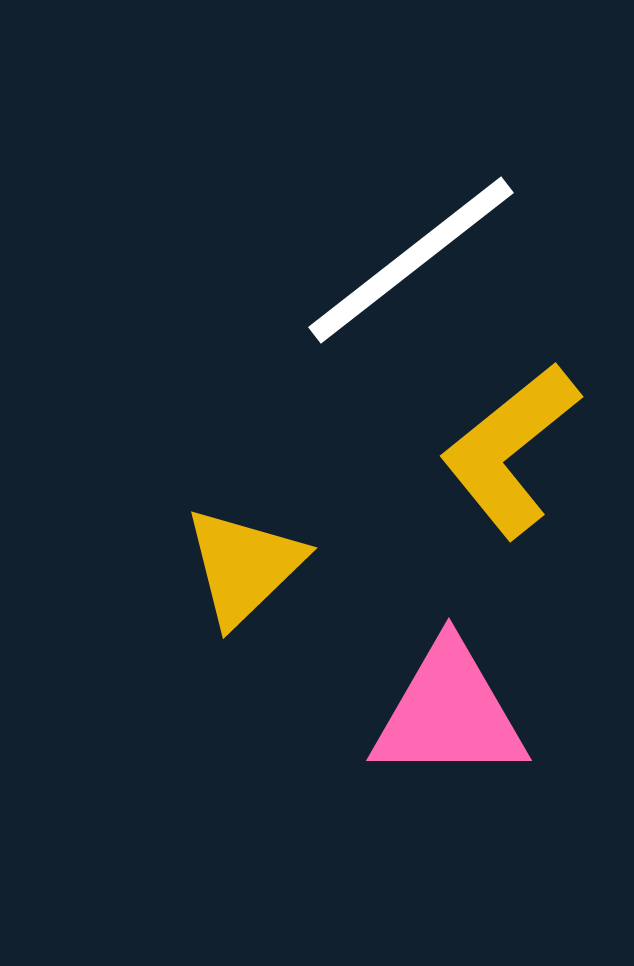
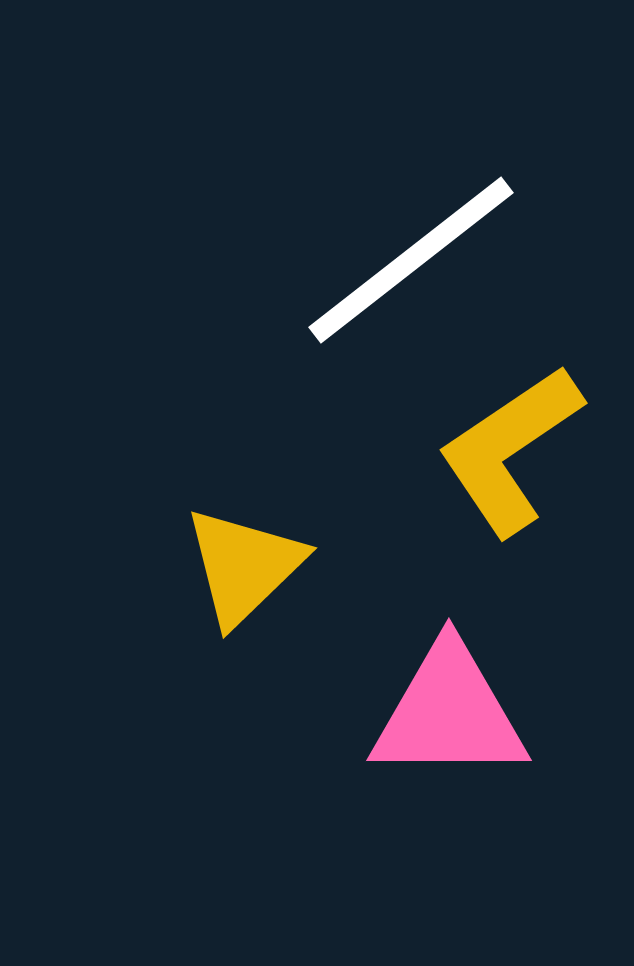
yellow L-shape: rotated 5 degrees clockwise
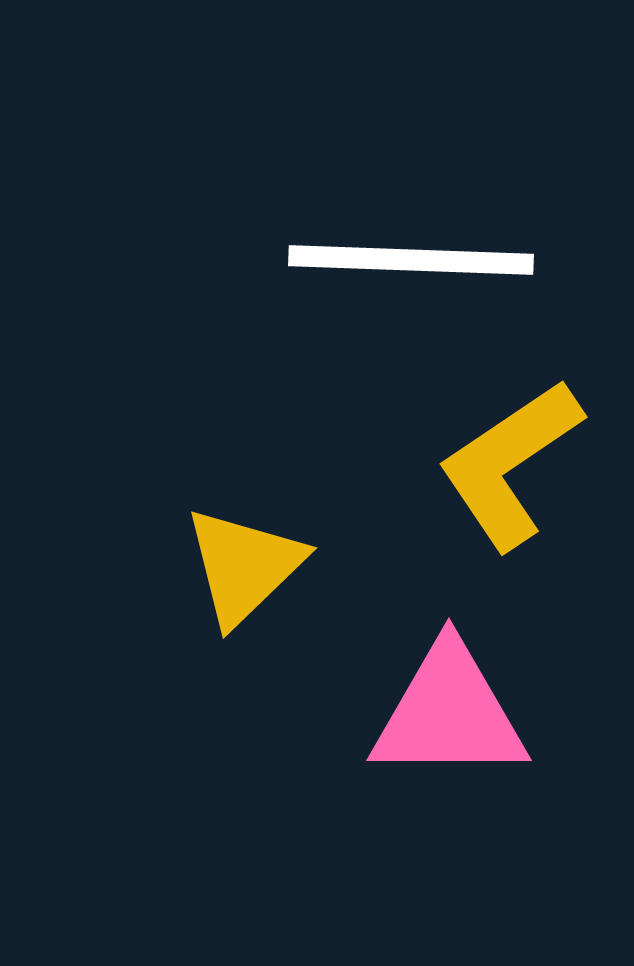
white line: rotated 40 degrees clockwise
yellow L-shape: moved 14 px down
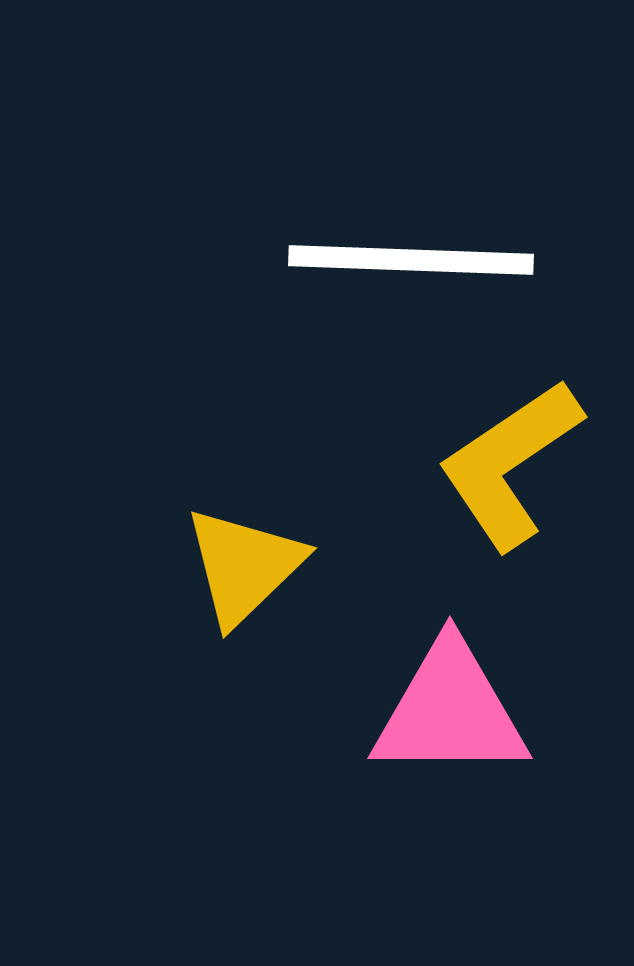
pink triangle: moved 1 px right, 2 px up
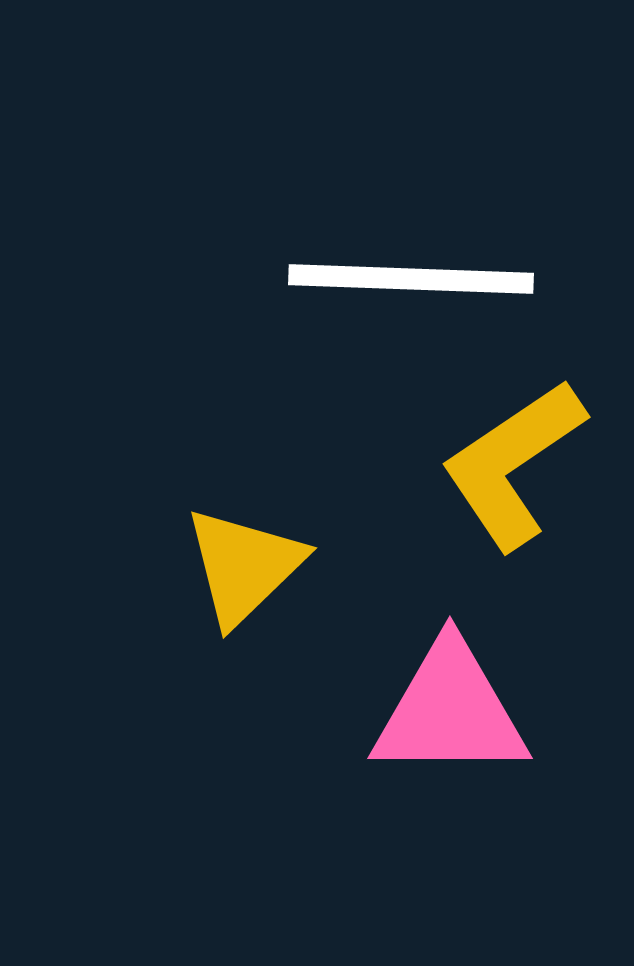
white line: moved 19 px down
yellow L-shape: moved 3 px right
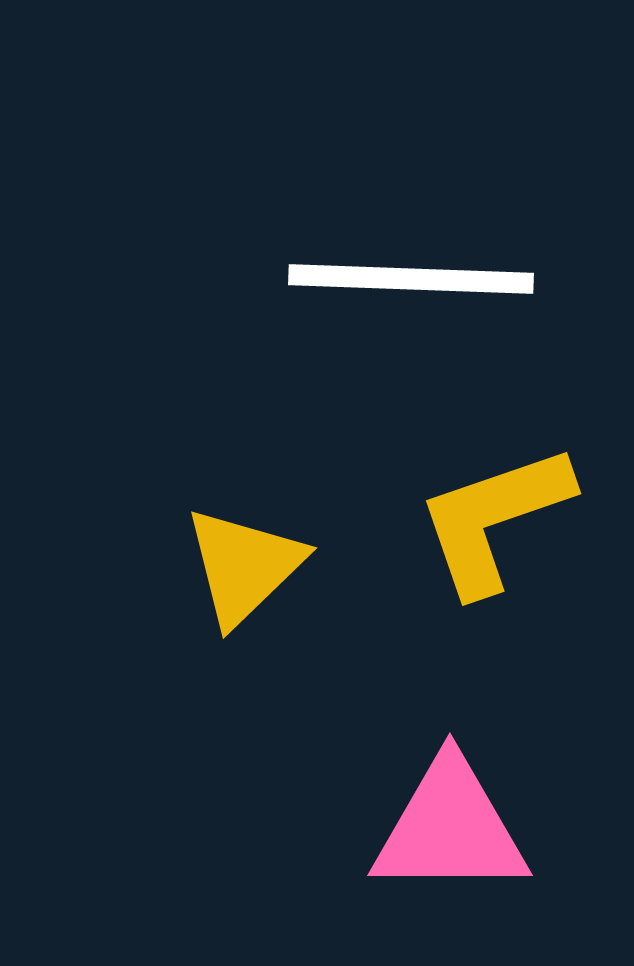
yellow L-shape: moved 19 px left, 55 px down; rotated 15 degrees clockwise
pink triangle: moved 117 px down
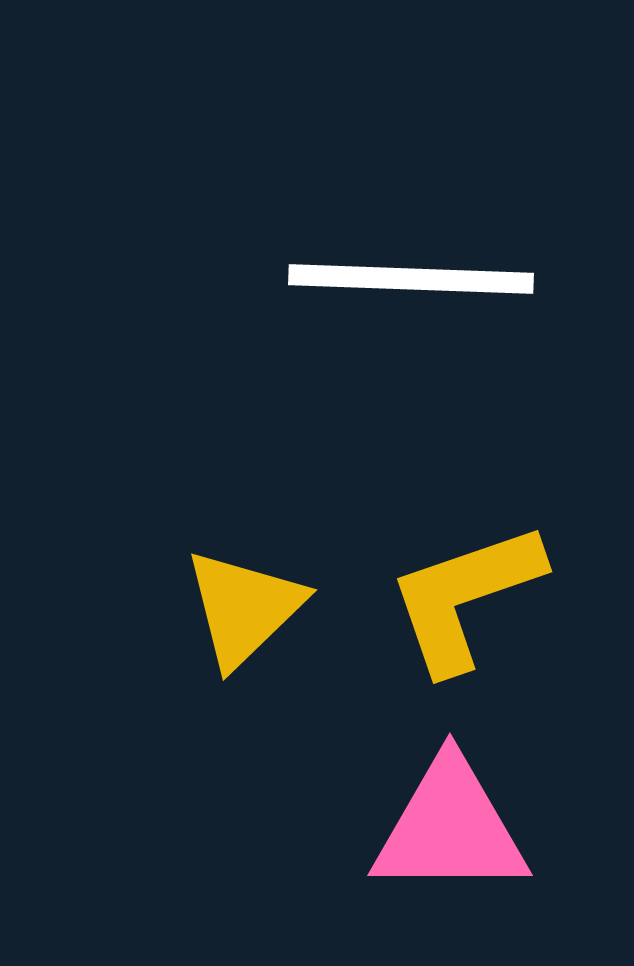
yellow L-shape: moved 29 px left, 78 px down
yellow triangle: moved 42 px down
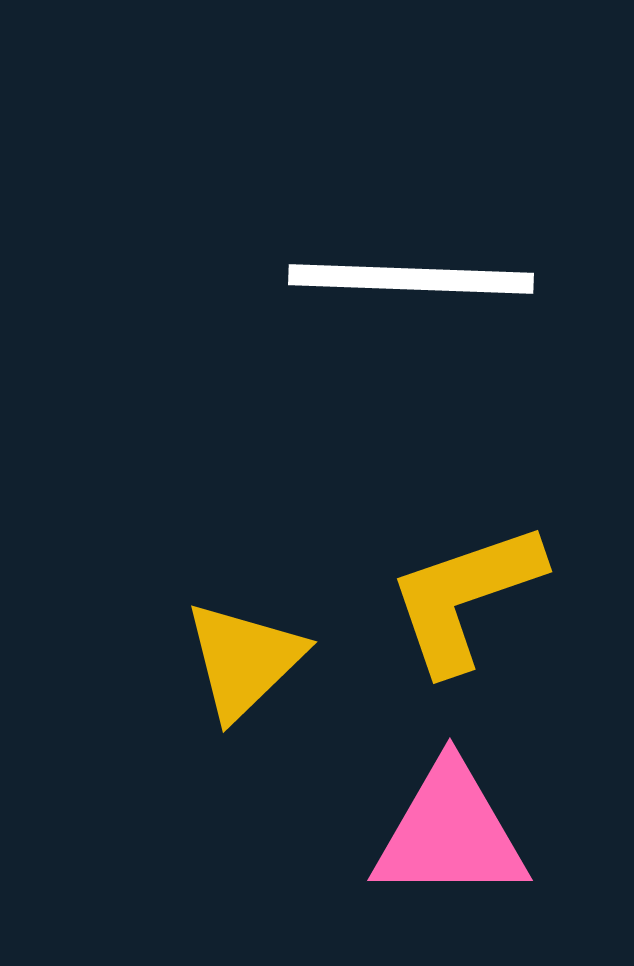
yellow triangle: moved 52 px down
pink triangle: moved 5 px down
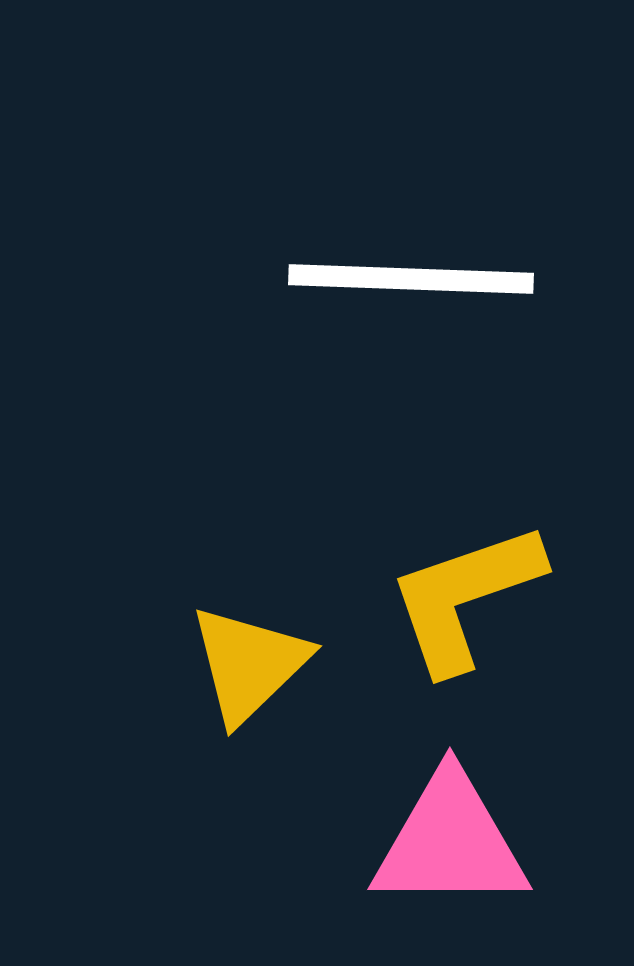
yellow triangle: moved 5 px right, 4 px down
pink triangle: moved 9 px down
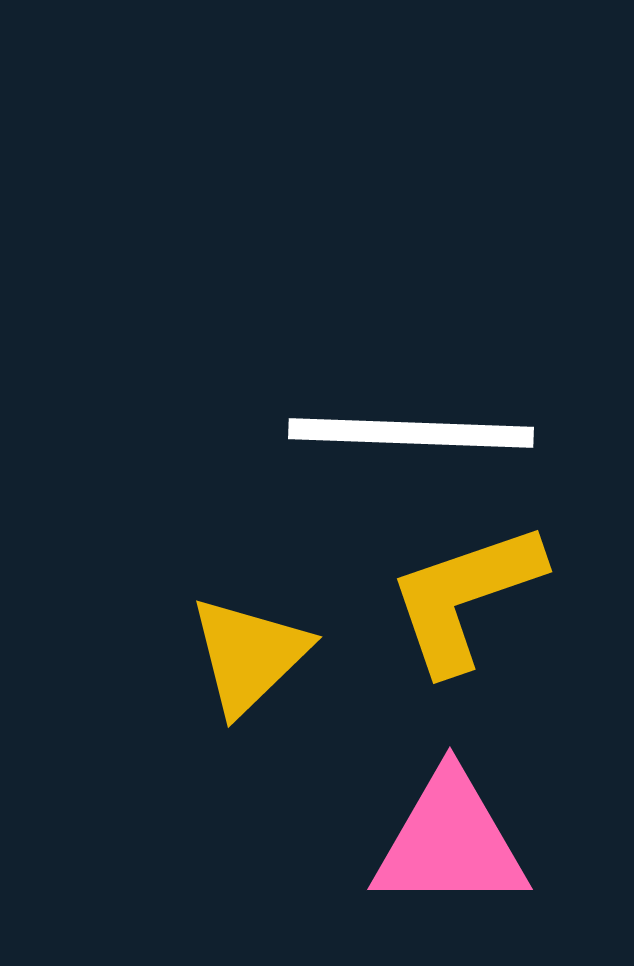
white line: moved 154 px down
yellow triangle: moved 9 px up
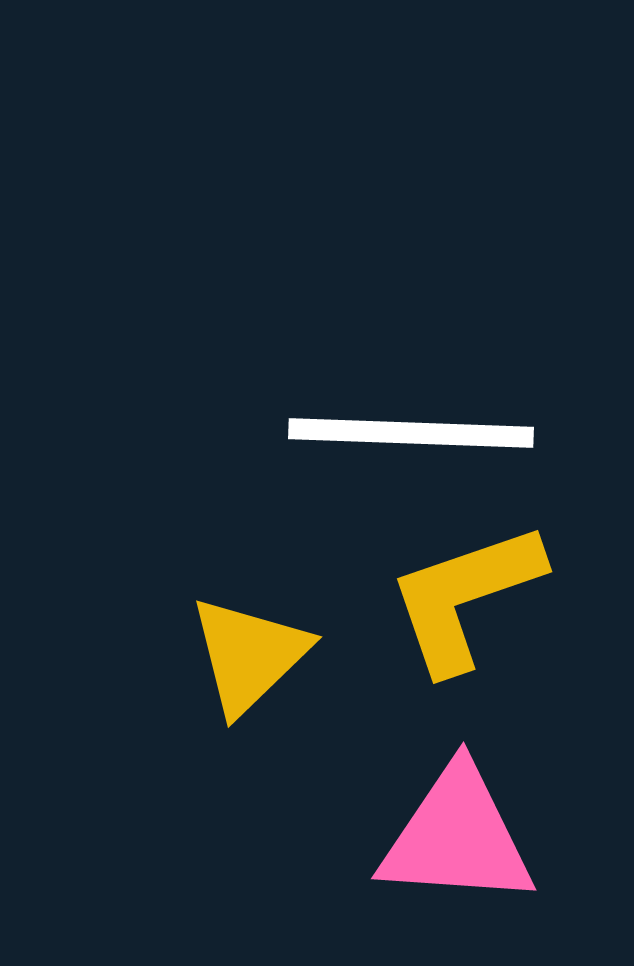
pink triangle: moved 7 px right, 5 px up; rotated 4 degrees clockwise
